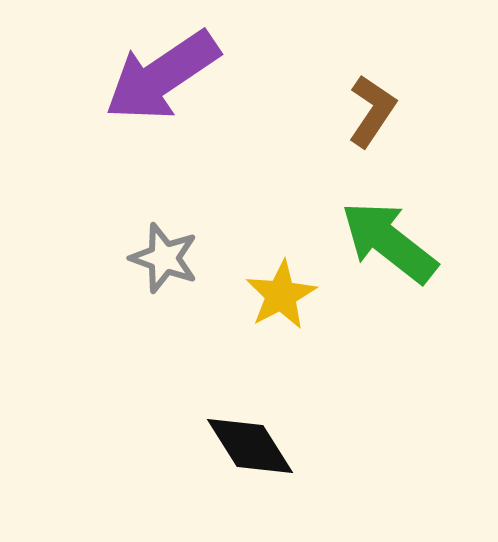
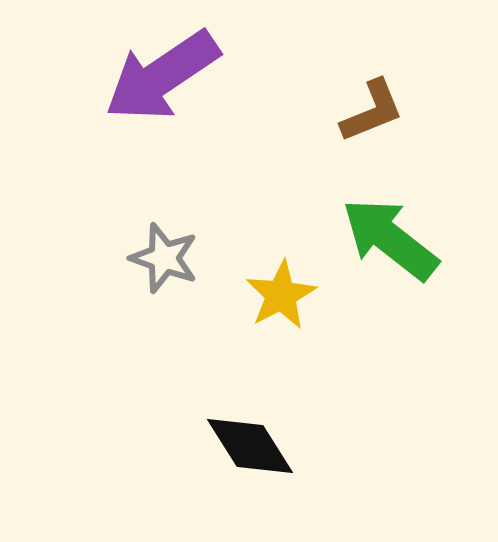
brown L-shape: rotated 34 degrees clockwise
green arrow: moved 1 px right, 3 px up
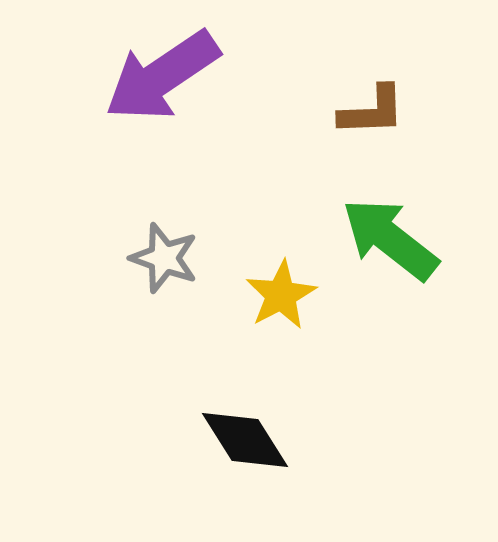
brown L-shape: rotated 20 degrees clockwise
black diamond: moved 5 px left, 6 px up
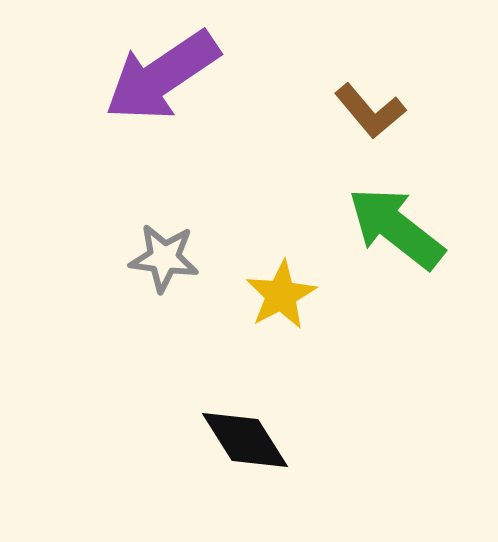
brown L-shape: moved 2 px left; rotated 52 degrees clockwise
green arrow: moved 6 px right, 11 px up
gray star: rotated 12 degrees counterclockwise
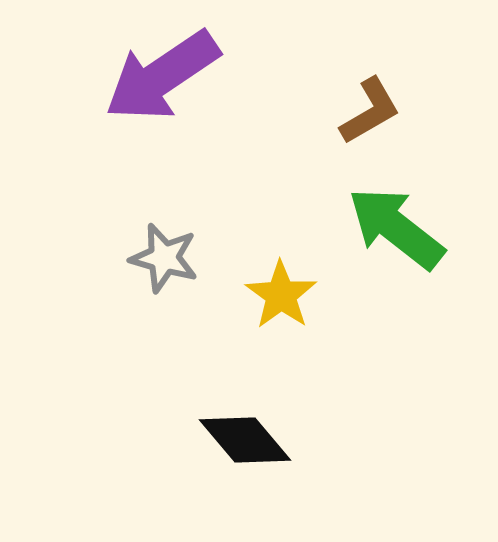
brown L-shape: rotated 80 degrees counterclockwise
gray star: rotated 8 degrees clockwise
yellow star: rotated 8 degrees counterclockwise
black diamond: rotated 8 degrees counterclockwise
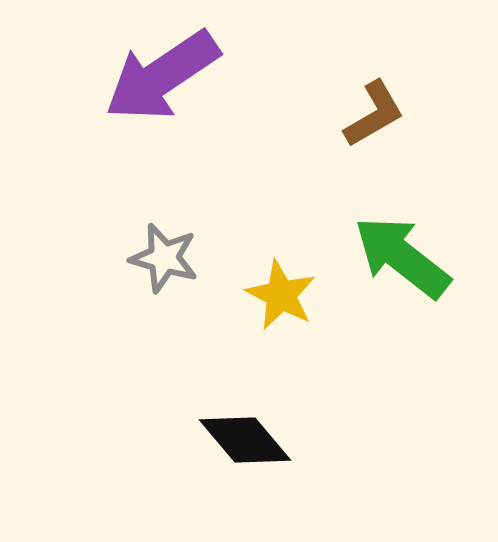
brown L-shape: moved 4 px right, 3 px down
green arrow: moved 6 px right, 29 px down
yellow star: rotated 8 degrees counterclockwise
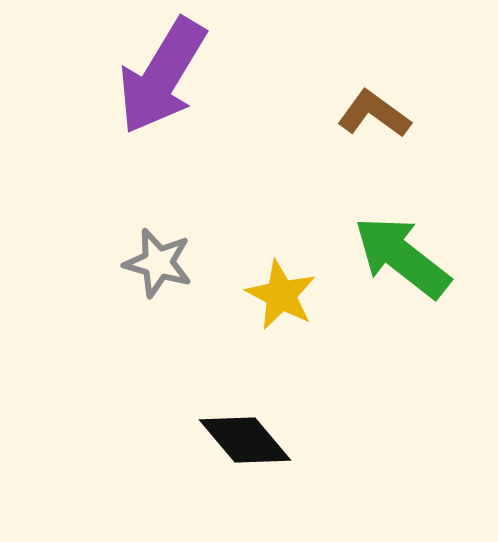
purple arrow: rotated 25 degrees counterclockwise
brown L-shape: rotated 114 degrees counterclockwise
gray star: moved 6 px left, 5 px down
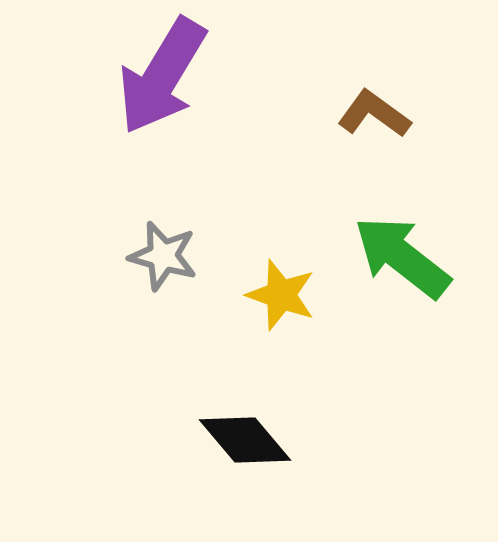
gray star: moved 5 px right, 7 px up
yellow star: rotated 8 degrees counterclockwise
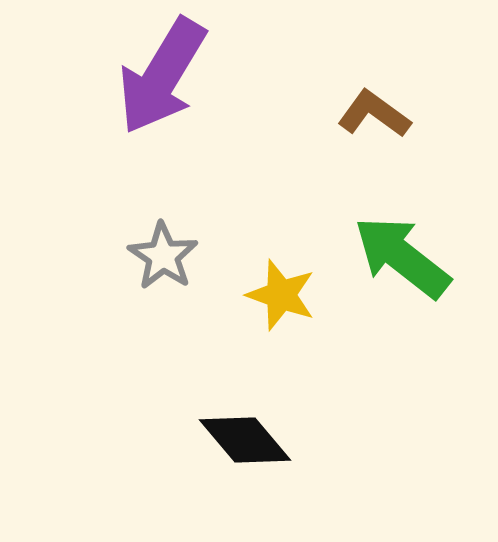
gray star: rotated 18 degrees clockwise
